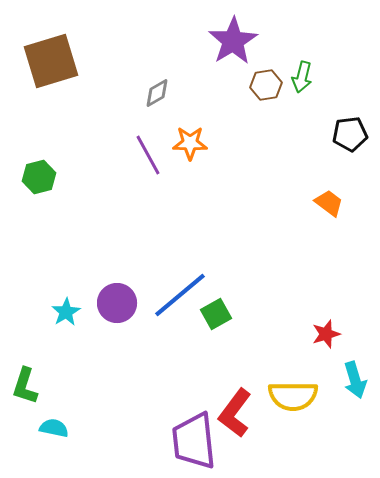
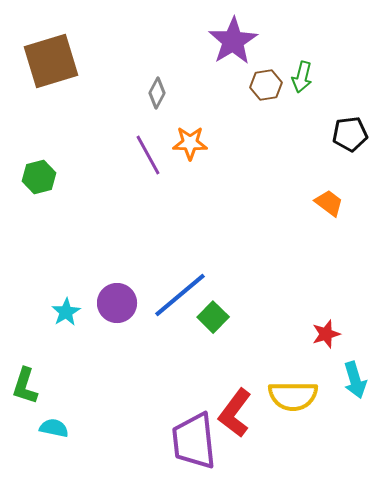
gray diamond: rotated 32 degrees counterclockwise
green square: moved 3 px left, 3 px down; rotated 16 degrees counterclockwise
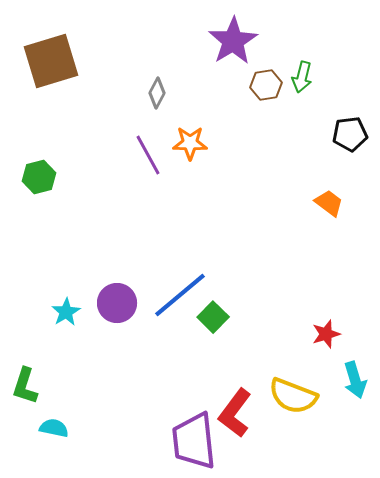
yellow semicircle: rotated 21 degrees clockwise
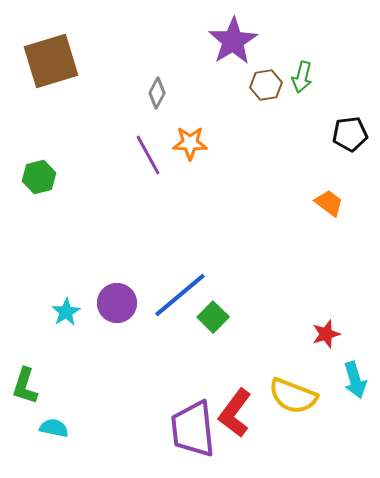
purple trapezoid: moved 1 px left, 12 px up
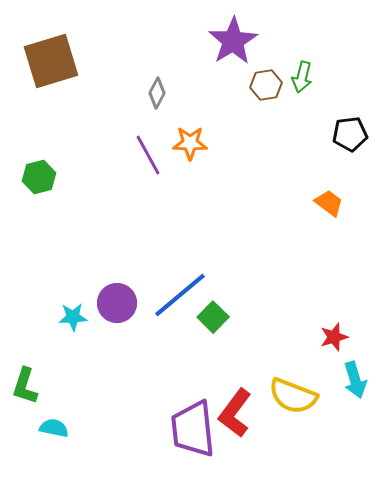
cyan star: moved 7 px right, 5 px down; rotated 28 degrees clockwise
red star: moved 8 px right, 3 px down
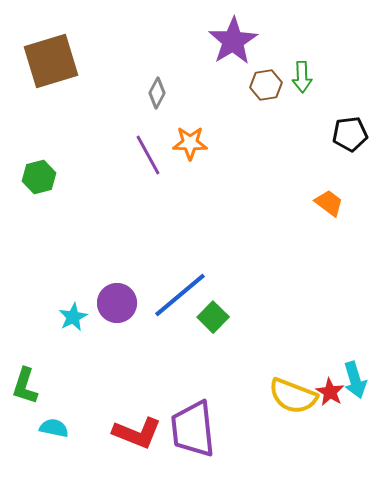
green arrow: rotated 16 degrees counterclockwise
cyan star: rotated 24 degrees counterclockwise
red star: moved 4 px left, 55 px down; rotated 24 degrees counterclockwise
red L-shape: moved 98 px left, 20 px down; rotated 105 degrees counterclockwise
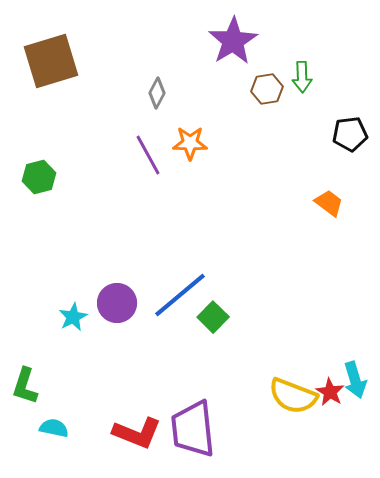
brown hexagon: moved 1 px right, 4 px down
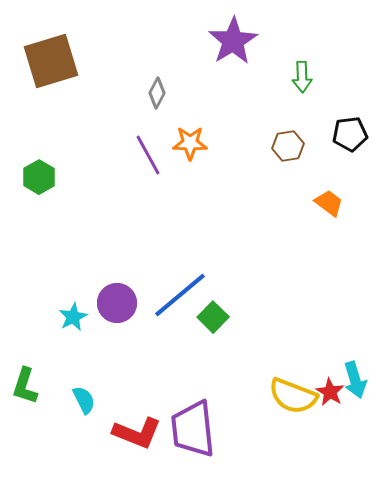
brown hexagon: moved 21 px right, 57 px down
green hexagon: rotated 16 degrees counterclockwise
cyan semicircle: moved 30 px right, 28 px up; rotated 52 degrees clockwise
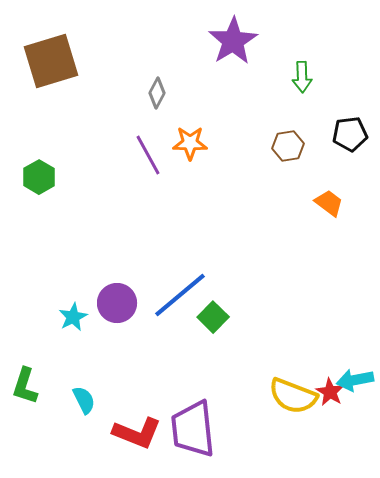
cyan arrow: rotated 96 degrees clockwise
